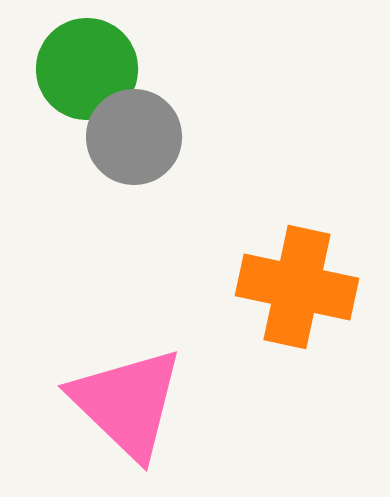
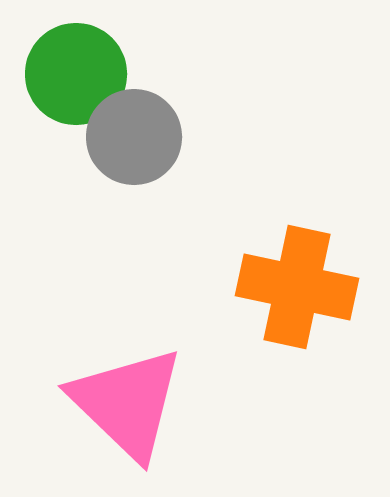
green circle: moved 11 px left, 5 px down
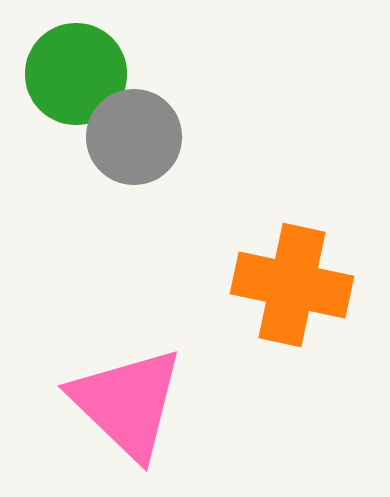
orange cross: moved 5 px left, 2 px up
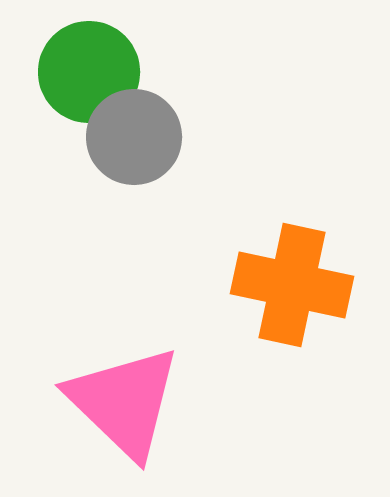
green circle: moved 13 px right, 2 px up
pink triangle: moved 3 px left, 1 px up
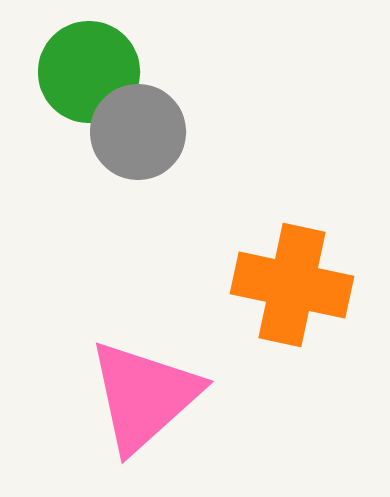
gray circle: moved 4 px right, 5 px up
pink triangle: moved 20 px right, 6 px up; rotated 34 degrees clockwise
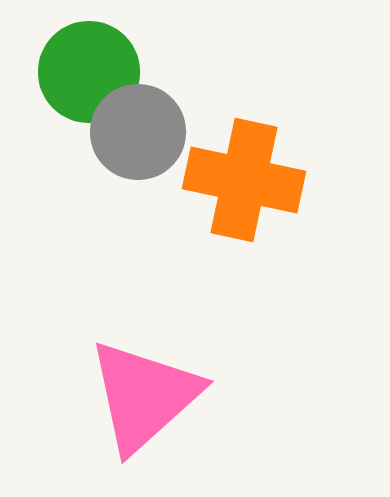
orange cross: moved 48 px left, 105 px up
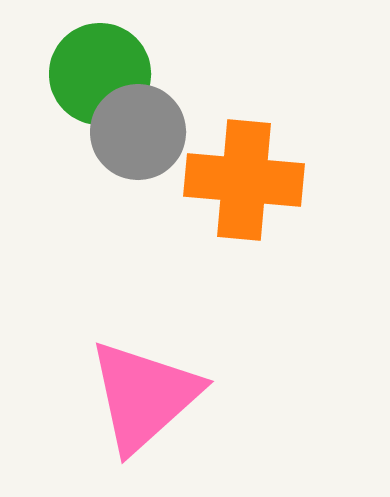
green circle: moved 11 px right, 2 px down
orange cross: rotated 7 degrees counterclockwise
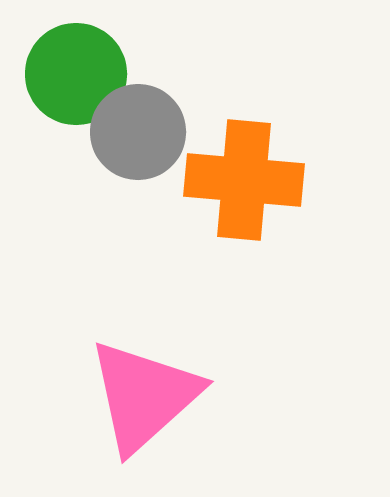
green circle: moved 24 px left
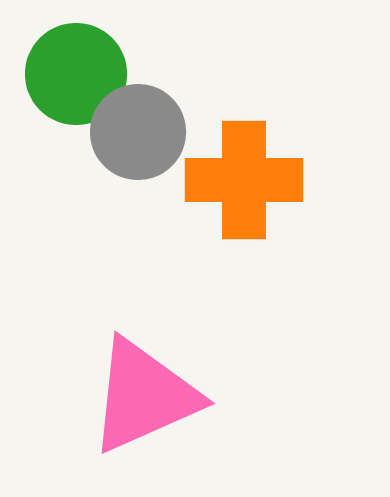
orange cross: rotated 5 degrees counterclockwise
pink triangle: rotated 18 degrees clockwise
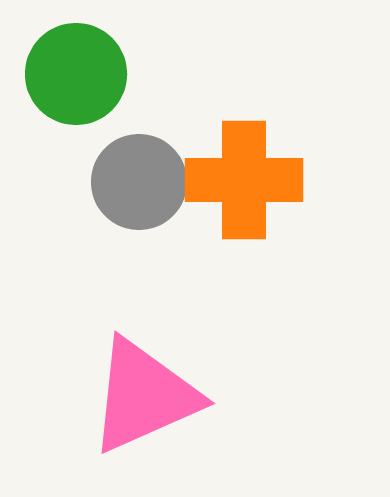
gray circle: moved 1 px right, 50 px down
